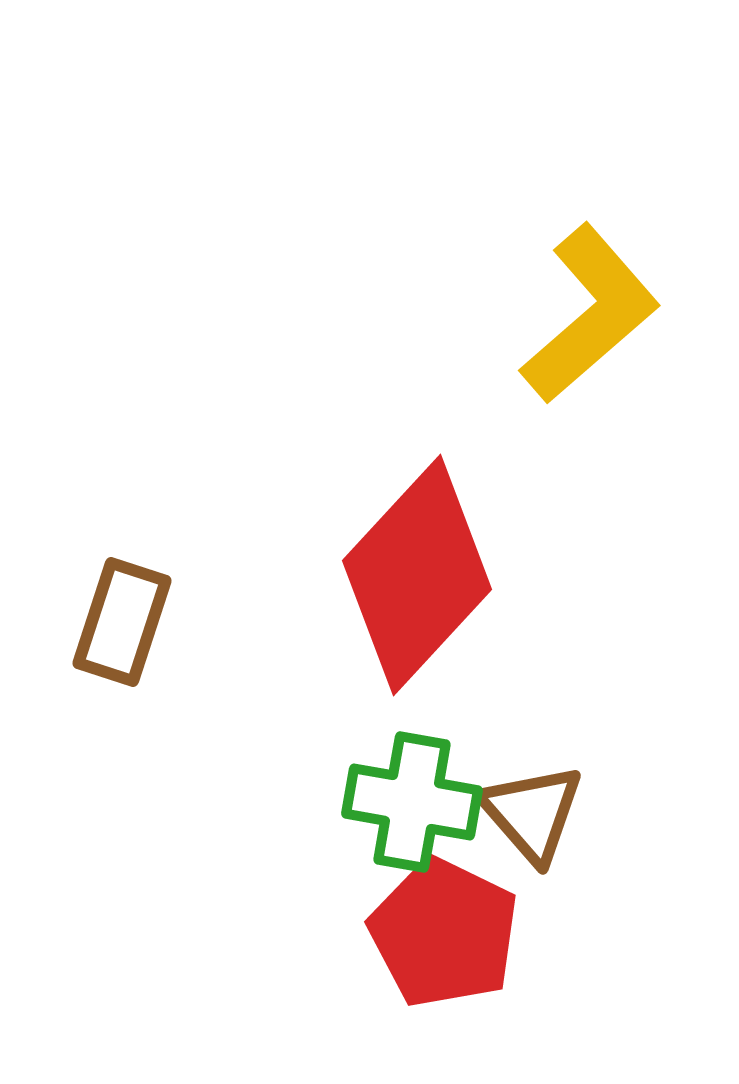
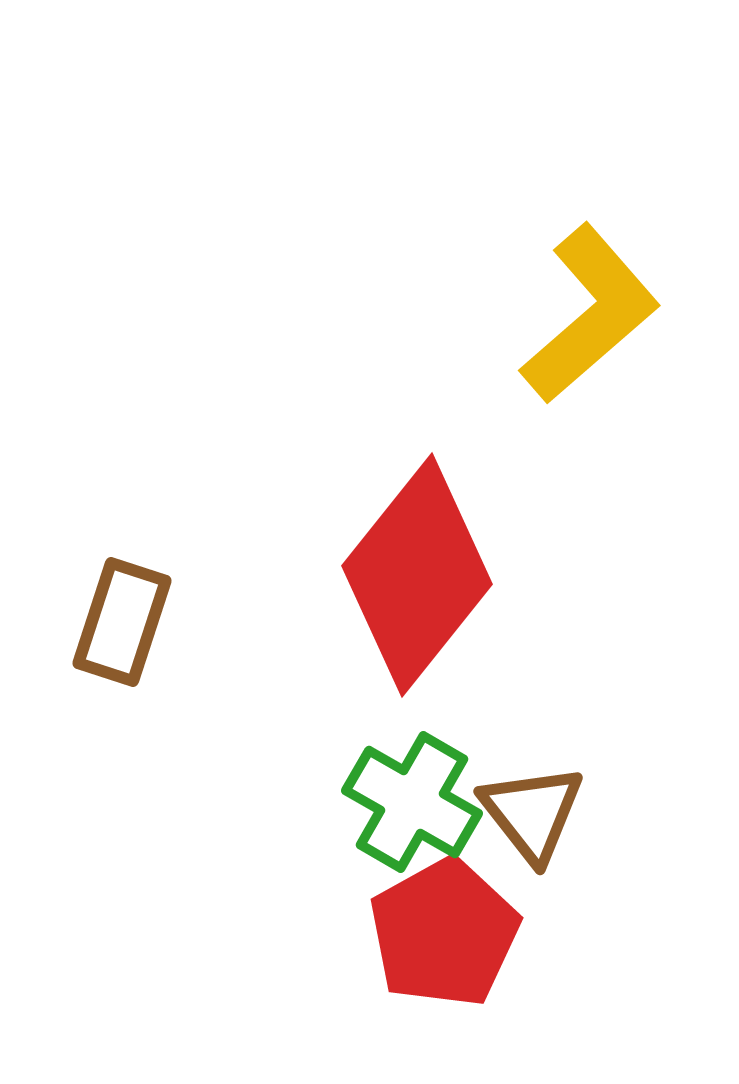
red diamond: rotated 4 degrees counterclockwise
green cross: rotated 20 degrees clockwise
brown triangle: rotated 3 degrees clockwise
red pentagon: rotated 17 degrees clockwise
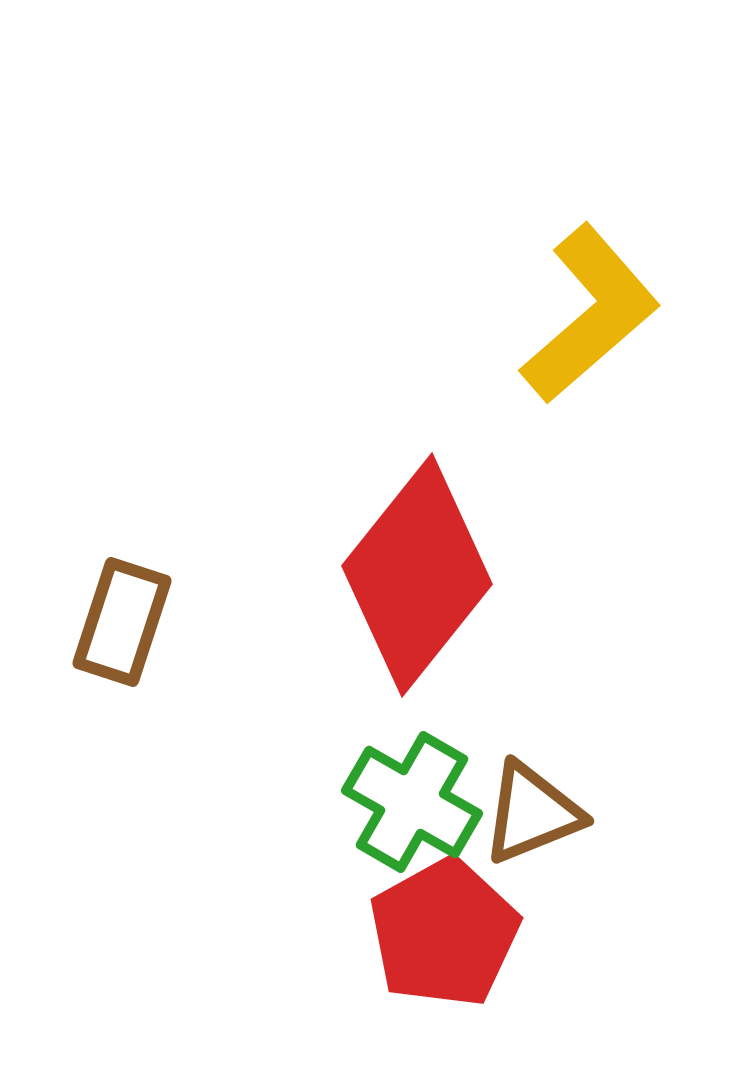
brown triangle: rotated 46 degrees clockwise
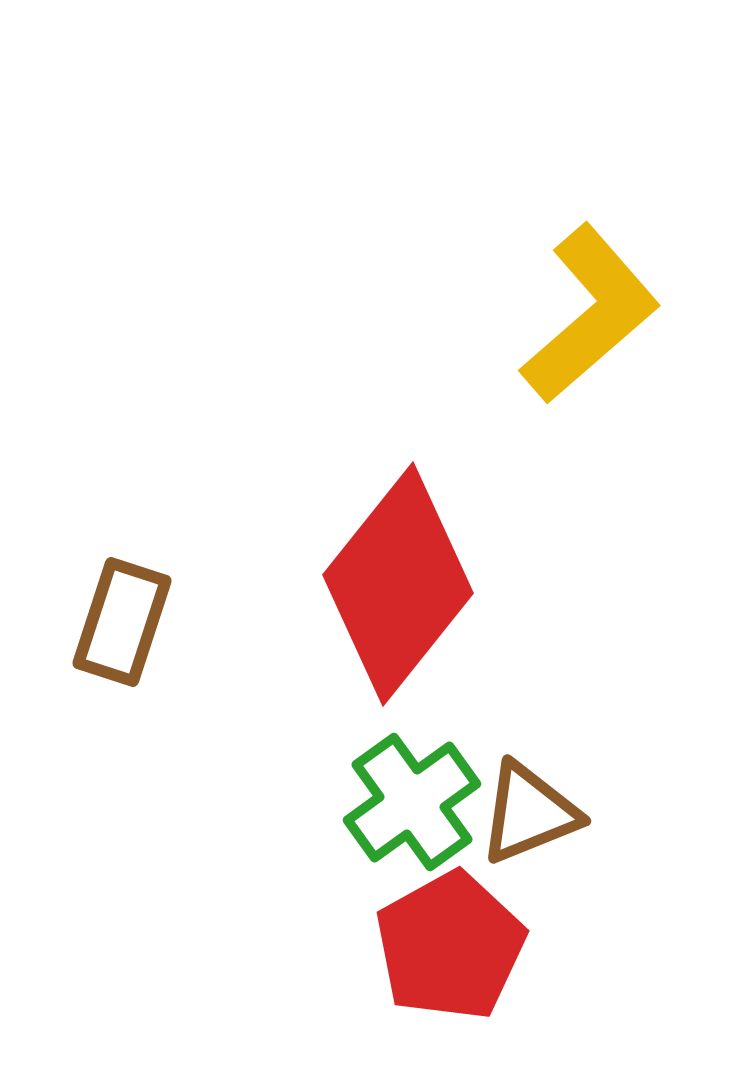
red diamond: moved 19 px left, 9 px down
green cross: rotated 24 degrees clockwise
brown triangle: moved 3 px left
red pentagon: moved 6 px right, 13 px down
